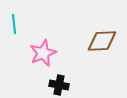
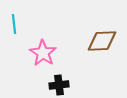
pink star: rotated 16 degrees counterclockwise
black cross: rotated 18 degrees counterclockwise
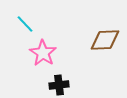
cyan line: moved 11 px right; rotated 36 degrees counterclockwise
brown diamond: moved 3 px right, 1 px up
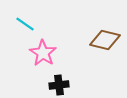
cyan line: rotated 12 degrees counterclockwise
brown diamond: rotated 16 degrees clockwise
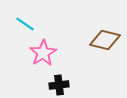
pink star: rotated 8 degrees clockwise
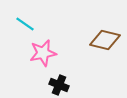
pink star: rotated 20 degrees clockwise
black cross: rotated 30 degrees clockwise
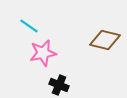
cyan line: moved 4 px right, 2 px down
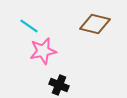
brown diamond: moved 10 px left, 16 px up
pink star: moved 2 px up
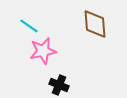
brown diamond: rotated 72 degrees clockwise
